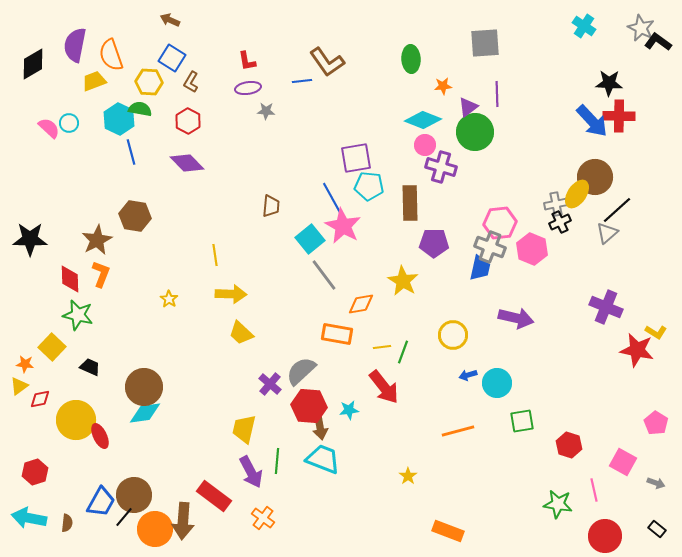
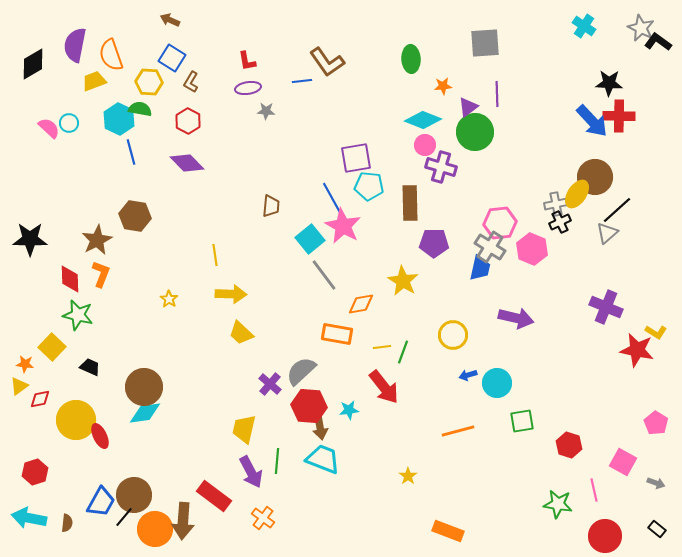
gray cross at (490, 247): rotated 12 degrees clockwise
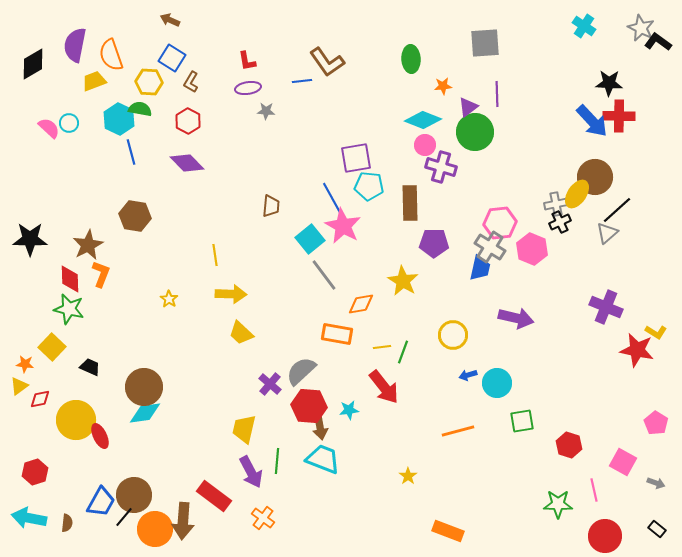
brown star at (97, 240): moved 9 px left, 5 px down
green star at (78, 315): moved 9 px left, 6 px up
green star at (558, 504): rotated 8 degrees counterclockwise
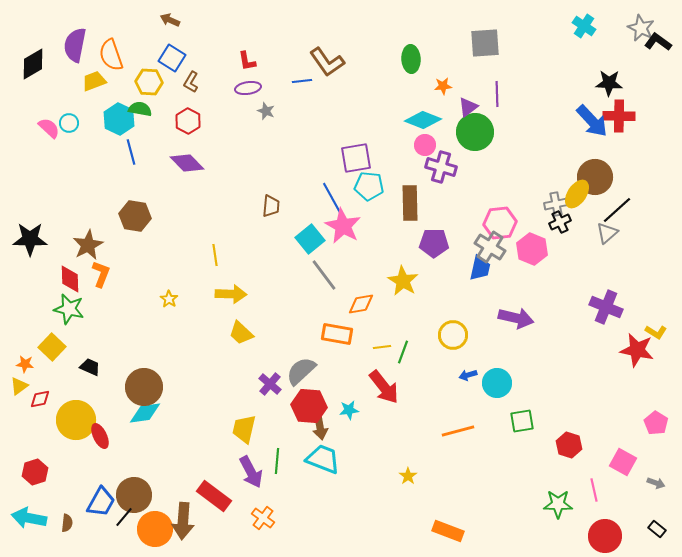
gray star at (266, 111): rotated 18 degrees clockwise
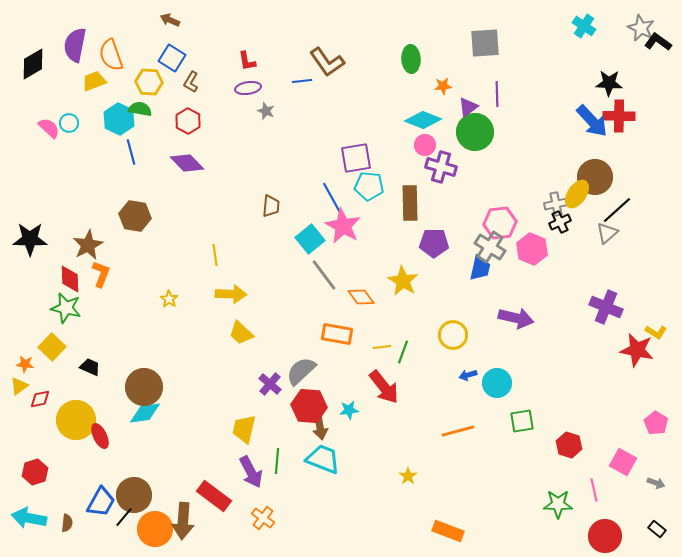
orange diamond at (361, 304): moved 7 px up; rotated 64 degrees clockwise
green star at (69, 309): moved 3 px left, 1 px up
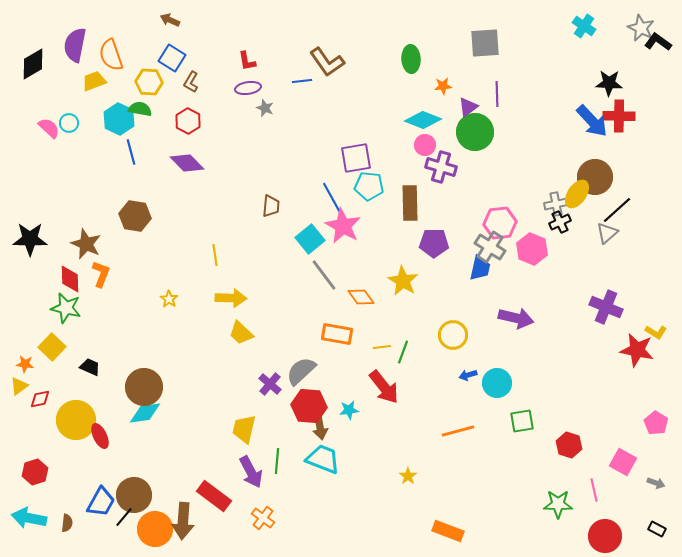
gray star at (266, 111): moved 1 px left, 3 px up
brown star at (88, 245): moved 2 px left, 1 px up; rotated 20 degrees counterclockwise
yellow arrow at (231, 294): moved 4 px down
black rectangle at (657, 529): rotated 12 degrees counterclockwise
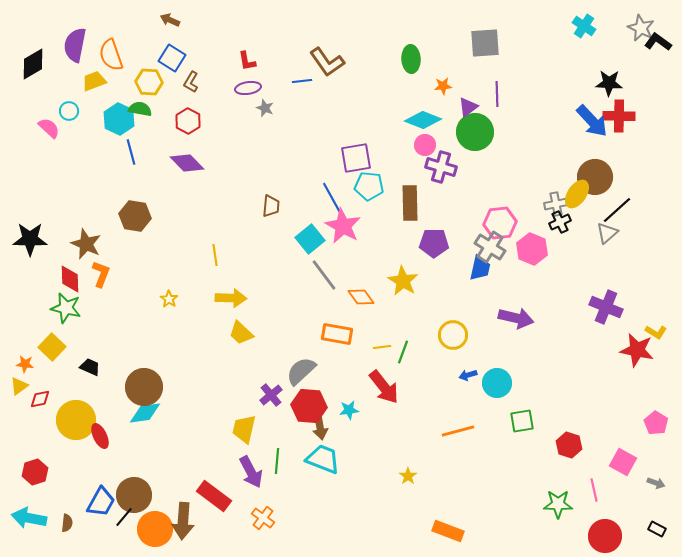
cyan circle at (69, 123): moved 12 px up
purple cross at (270, 384): moved 1 px right, 11 px down; rotated 10 degrees clockwise
